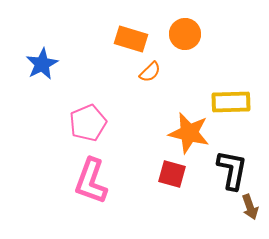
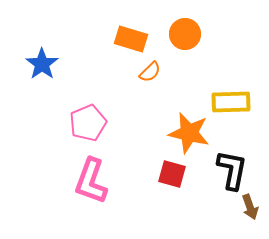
blue star: rotated 8 degrees counterclockwise
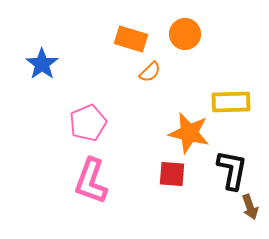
red square: rotated 12 degrees counterclockwise
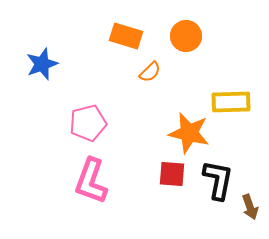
orange circle: moved 1 px right, 2 px down
orange rectangle: moved 5 px left, 3 px up
blue star: rotated 16 degrees clockwise
pink pentagon: rotated 9 degrees clockwise
black L-shape: moved 14 px left, 10 px down
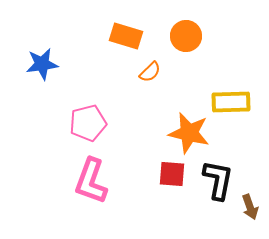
blue star: rotated 12 degrees clockwise
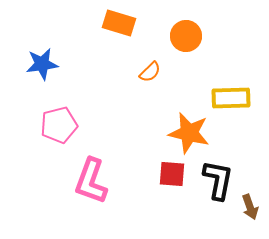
orange rectangle: moved 7 px left, 13 px up
yellow rectangle: moved 4 px up
pink pentagon: moved 29 px left, 2 px down
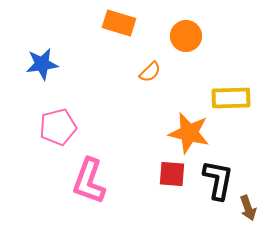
pink pentagon: moved 1 px left, 2 px down
pink L-shape: moved 2 px left
brown arrow: moved 2 px left, 1 px down
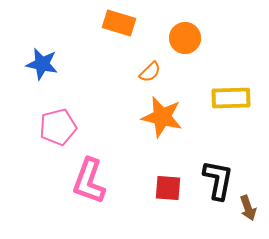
orange circle: moved 1 px left, 2 px down
blue star: rotated 20 degrees clockwise
orange star: moved 27 px left, 16 px up
red square: moved 4 px left, 14 px down
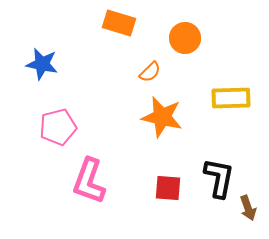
black L-shape: moved 1 px right, 2 px up
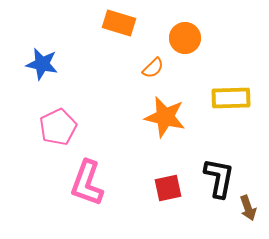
orange semicircle: moved 3 px right, 4 px up
orange star: moved 3 px right
pink pentagon: rotated 12 degrees counterclockwise
pink L-shape: moved 2 px left, 2 px down
red square: rotated 16 degrees counterclockwise
